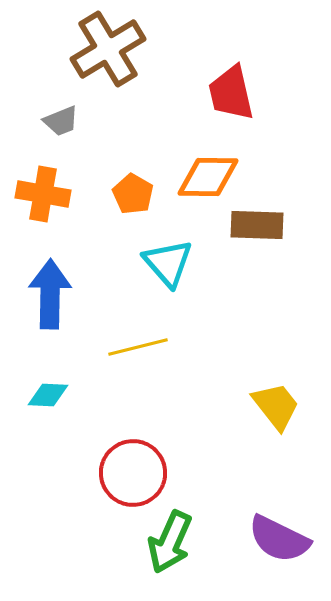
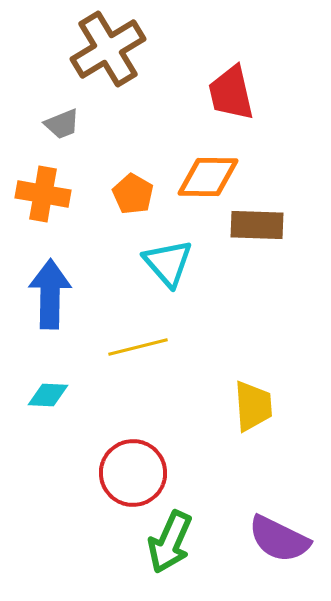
gray trapezoid: moved 1 px right, 3 px down
yellow trapezoid: moved 23 px left; rotated 34 degrees clockwise
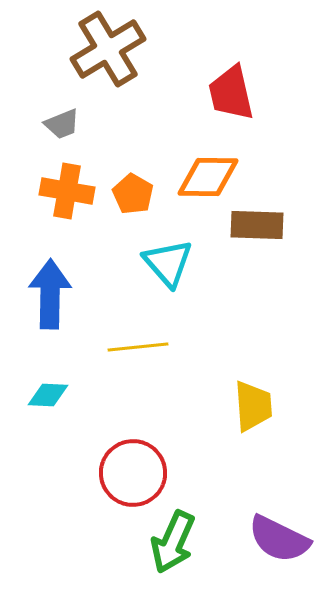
orange cross: moved 24 px right, 3 px up
yellow line: rotated 8 degrees clockwise
green arrow: moved 3 px right
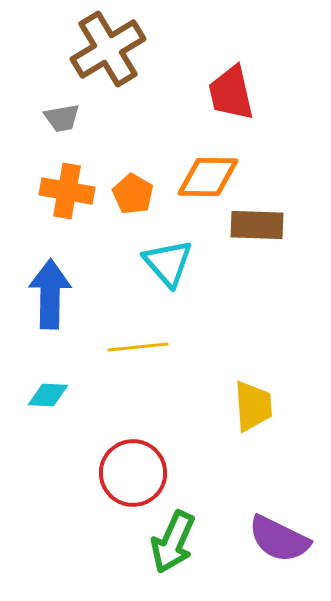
gray trapezoid: moved 6 px up; rotated 12 degrees clockwise
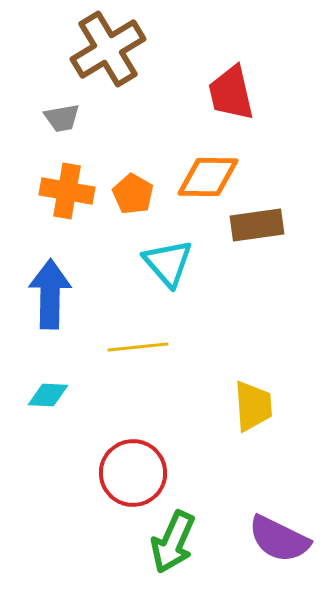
brown rectangle: rotated 10 degrees counterclockwise
